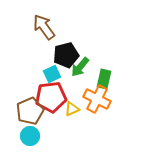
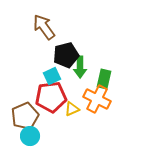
green arrow: rotated 40 degrees counterclockwise
cyan square: moved 2 px down
brown pentagon: moved 5 px left, 5 px down
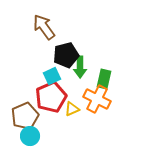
red pentagon: rotated 16 degrees counterclockwise
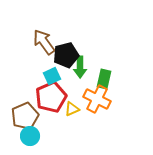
brown arrow: moved 15 px down
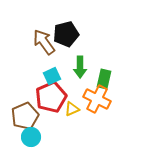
black pentagon: moved 21 px up
cyan circle: moved 1 px right, 1 px down
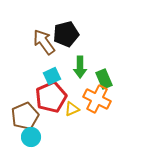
green rectangle: rotated 36 degrees counterclockwise
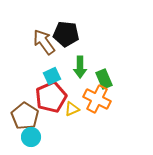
black pentagon: rotated 20 degrees clockwise
brown pentagon: rotated 16 degrees counterclockwise
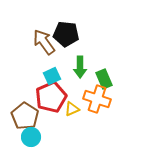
orange cross: rotated 8 degrees counterclockwise
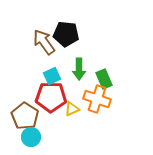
green arrow: moved 1 px left, 2 px down
red pentagon: rotated 24 degrees clockwise
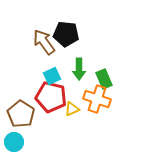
red pentagon: rotated 12 degrees clockwise
brown pentagon: moved 4 px left, 2 px up
cyan circle: moved 17 px left, 5 px down
